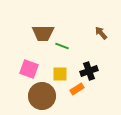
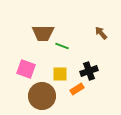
pink square: moved 3 px left
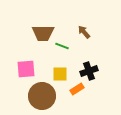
brown arrow: moved 17 px left, 1 px up
pink square: rotated 24 degrees counterclockwise
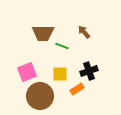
pink square: moved 1 px right, 3 px down; rotated 18 degrees counterclockwise
brown circle: moved 2 px left
